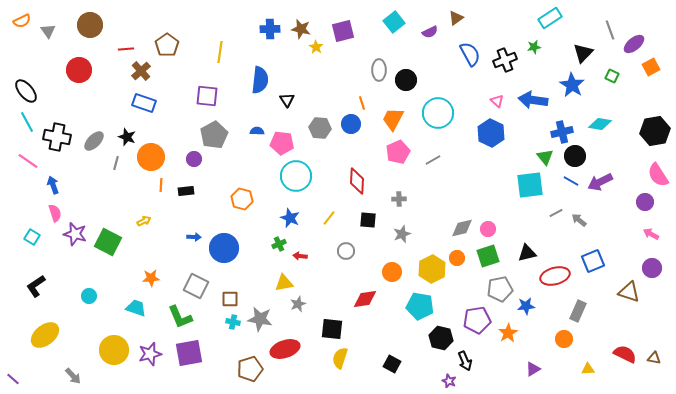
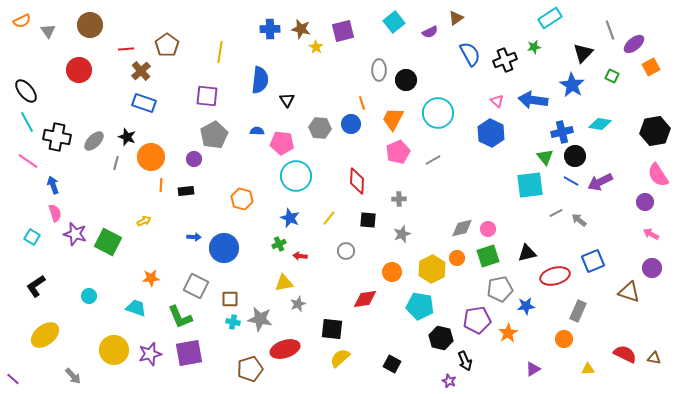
yellow semicircle at (340, 358): rotated 30 degrees clockwise
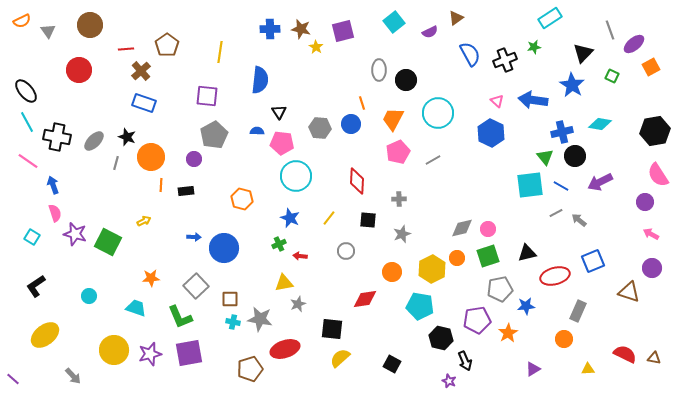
black triangle at (287, 100): moved 8 px left, 12 px down
blue line at (571, 181): moved 10 px left, 5 px down
gray square at (196, 286): rotated 20 degrees clockwise
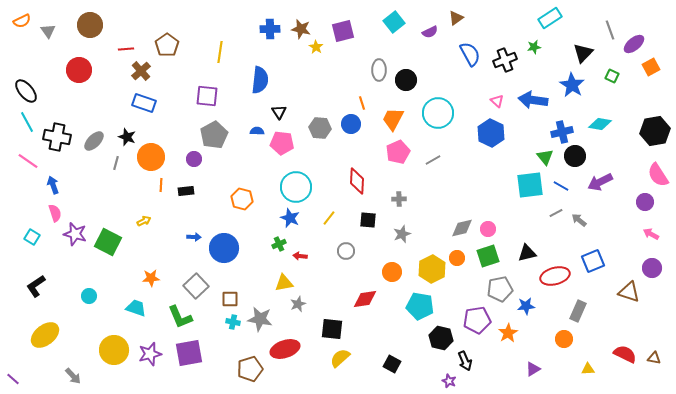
cyan circle at (296, 176): moved 11 px down
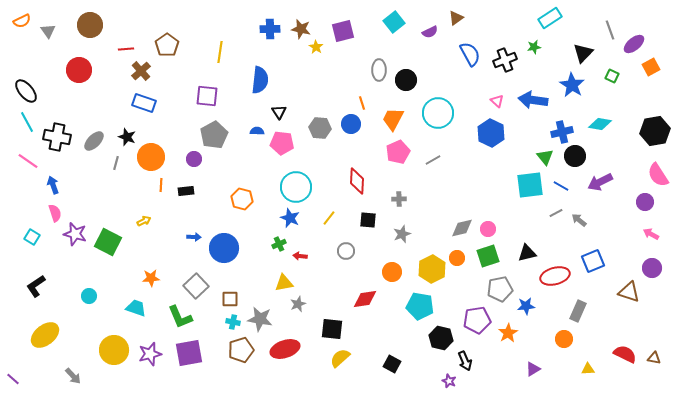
brown pentagon at (250, 369): moved 9 px left, 19 px up
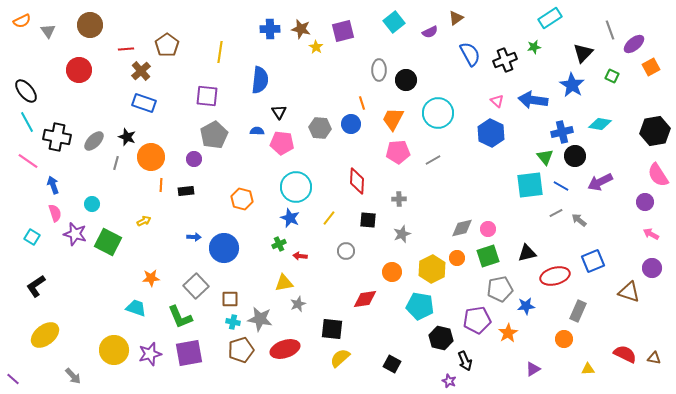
pink pentagon at (398, 152): rotated 20 degrees clockwise
cyan circle at (89, 296): moved 3 px right, 92 px up
